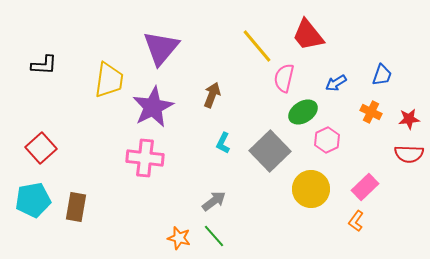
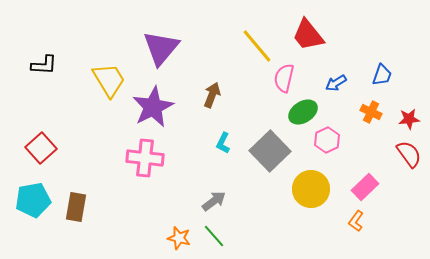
yellow trapezoid: rotated 39 degrees counterclockwise
red semicircle: rotated 128 degrees counterclockwise
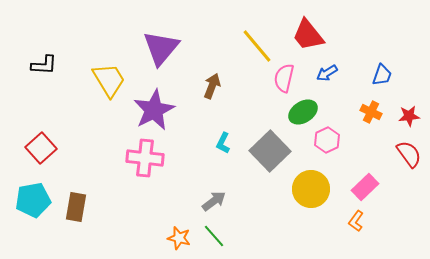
blue arrow: moved 9 px left, 10 px up
brown arrow: moved 9 px up
purple star: moved 1 px right, 3 px down
red star: moved 3 px up
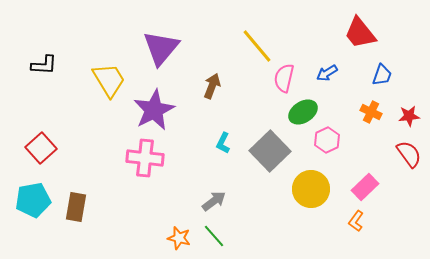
red trapezoid: moved 52 px right, 2 px up
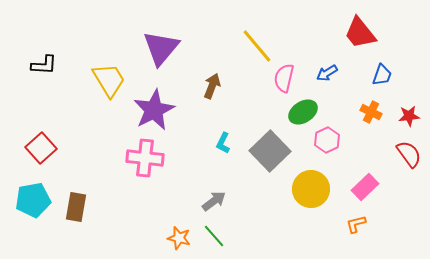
orange L-shape: moved 3 px down; rotated 40 degrees clockwise
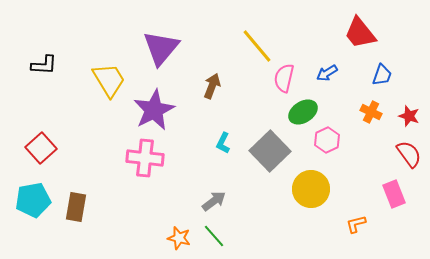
red star: rotated 25 degrees clockwise
pink rectangle: moved 29 px right, 7 px down; rotated 68 degrees counterclockwise
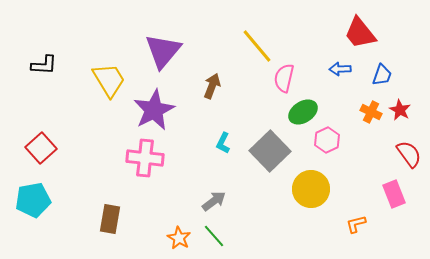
purple triangle: moved 2 px right, 3 px down
blue arrow: moved 13 px right, 4 px up; rotated 30 degrees clockwise
red star: moved 9 px left, 6 px up; rotated 10 degrees clockwise
brown rectangle: moved 34 px right, 12 px down
orange star: rotated 15 degrees clockwise
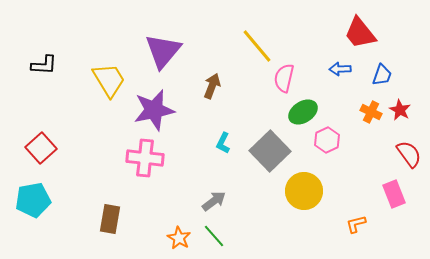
purple star: rotated 15 degrees clockwise
yellow circle: moved 7 px left, 2 px down
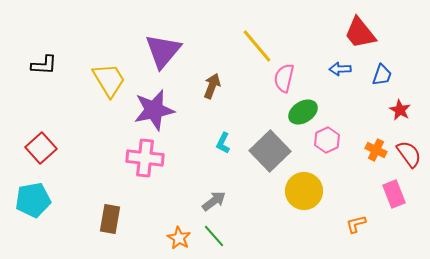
orange cross: moved 5 px right, 38 px down
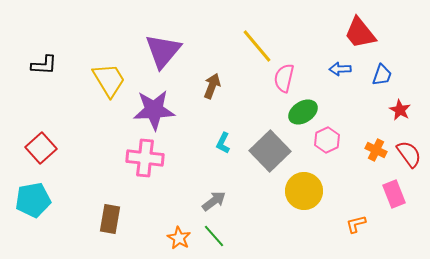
purple star: rotated 9 degrees clockwise
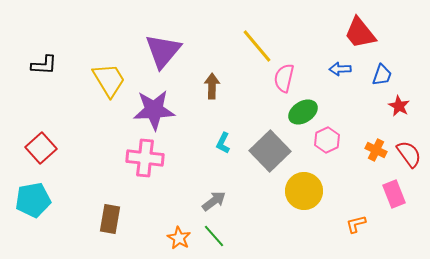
brown arrow: rotated 20 degrees counterclockwise
red star: moved 1 px left, 4 px up
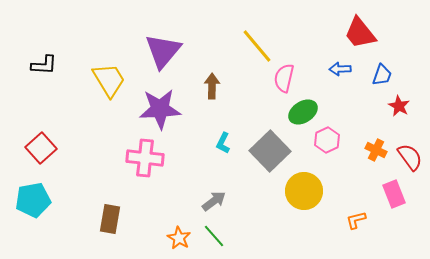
purple star: moved 6 px right, 1 px up
red semicircle: moved 1 px right, 3 px down
orange L-shape: moved 4 px up
